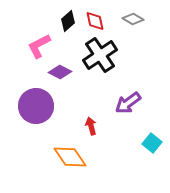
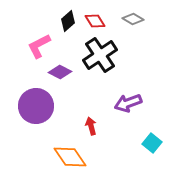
red diamond: rotated 20 degrees counterclockwise
purple arrow: rotated 16 degrees clockwise
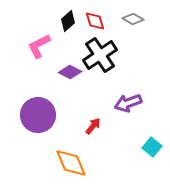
red diamond: rotated 15 degrees clockwise
purple diamond: moved 10 px right
purple circle: moved 2 px right, 9 px down
red arrow: moved 2 px right; rotated 54 degrees clockwise
cyan square: moved 4 px down
orange diamond: moved 1 px right, 6 px down; rotated 12 degrees clockwise
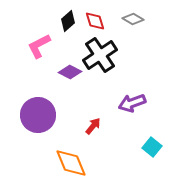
purple arrow: moved 4 px right
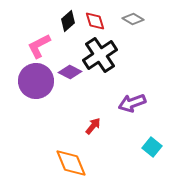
purple circle: moved 2 px left, 34 px up
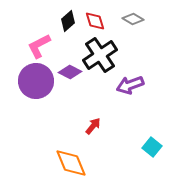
purple arrow: moved 2 px left, 18 px up
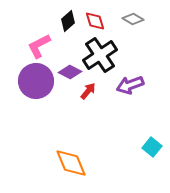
red arrow: moved 5 px left, 35 px up
